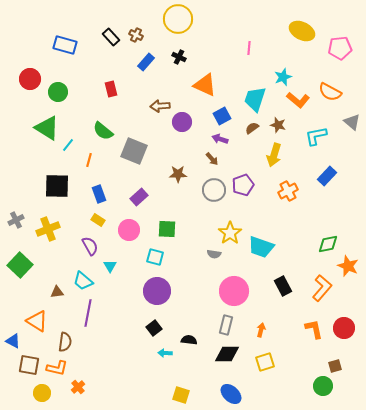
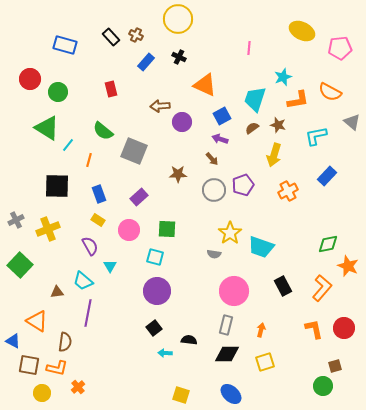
orange L-shape at (298, 100): rotated 50 degrees counterclockwise
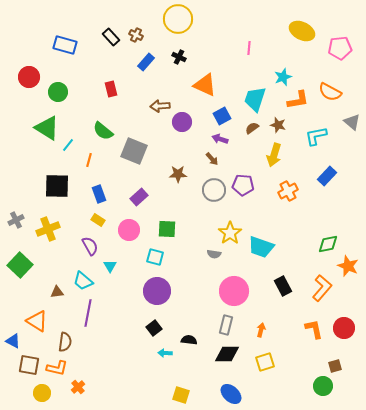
red circle at (30, 79): moved 1 px left, 2 px up
purple pentagon at (243, 185): rotated 25 degrees clockwise
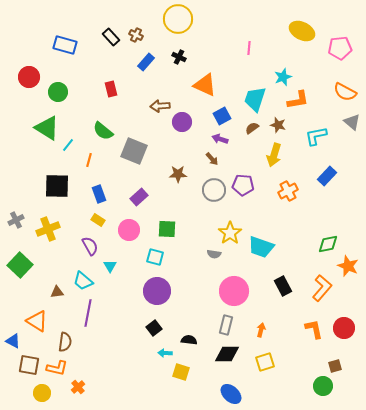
orange semicircle at (330, 92): moved 15 px right
yellow square at (181, 395): moved 23 px up
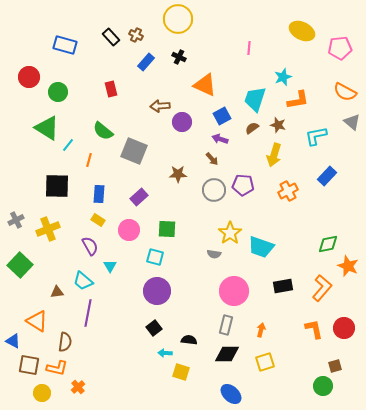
blue rectangle at (99, 194): rotated 24 degrees clockwise
black rectangle at (283, 286): rotated 72 degrees counterclockwise
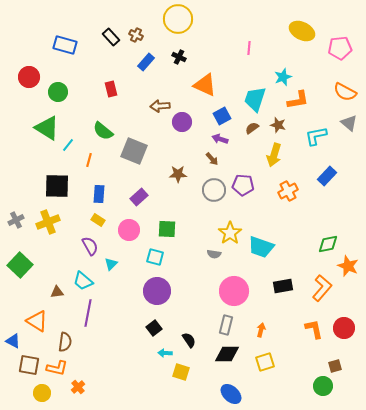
gray triangle at (352, 122): moved 3 px left, 1 px down
yellow cross at (48, 229): moved 7 px up
cyan triangle at (110, 266): moved 1 px right, 2 px up; rotated 16 degrees clockwise
black semicircle at (189, 340): rotated 49 degrees clockwise
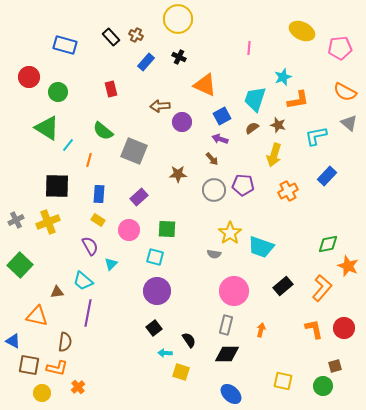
black rectangle at (283, 286): rotated 30 degrees counterclockwise
orange triangle at (37, 321): moved 5 px up; rotated 20 degrees counterclockwise
yellow square at (265, 362): moved 18 px right, 19 px down; rotated 30 degrees clockwise
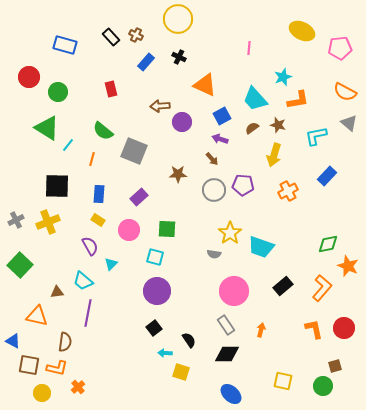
cyan trapezoid at (255, 99): rotated 60 degrees counterclockwise
orange line at (89, 160): moved 3 px right, 1 px up
gray rectangle at (226, 325): rotated 48 degrees counterclockwise
